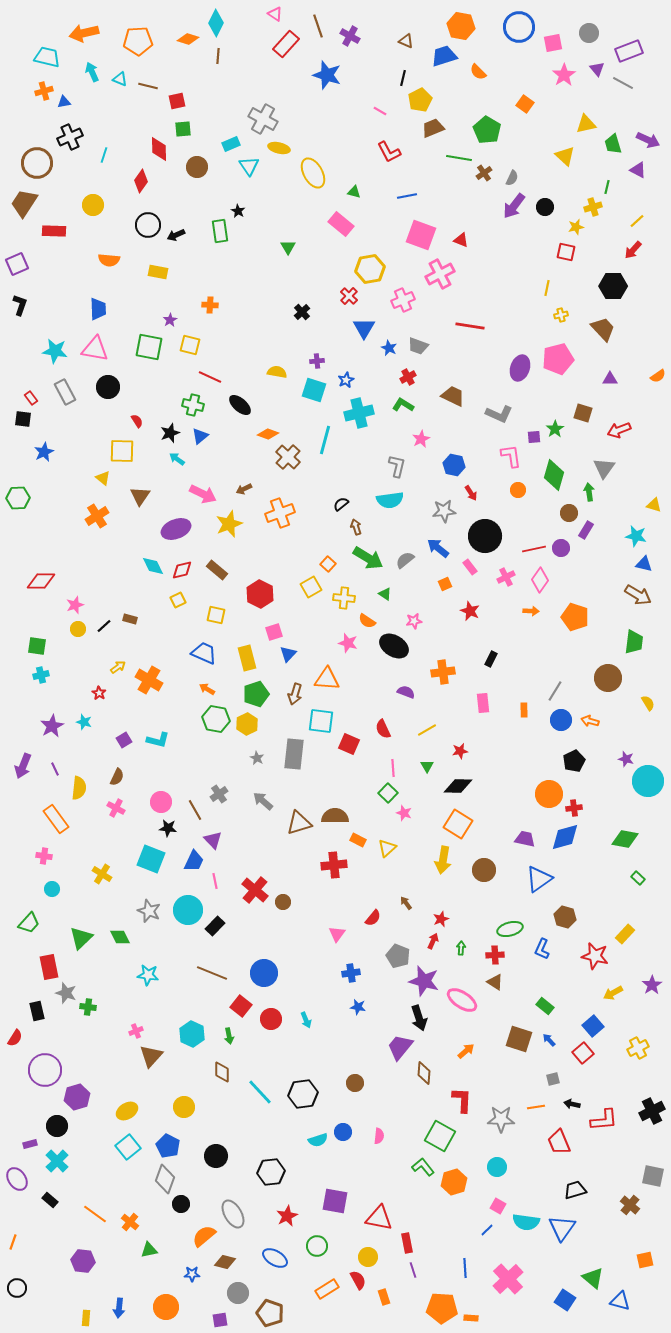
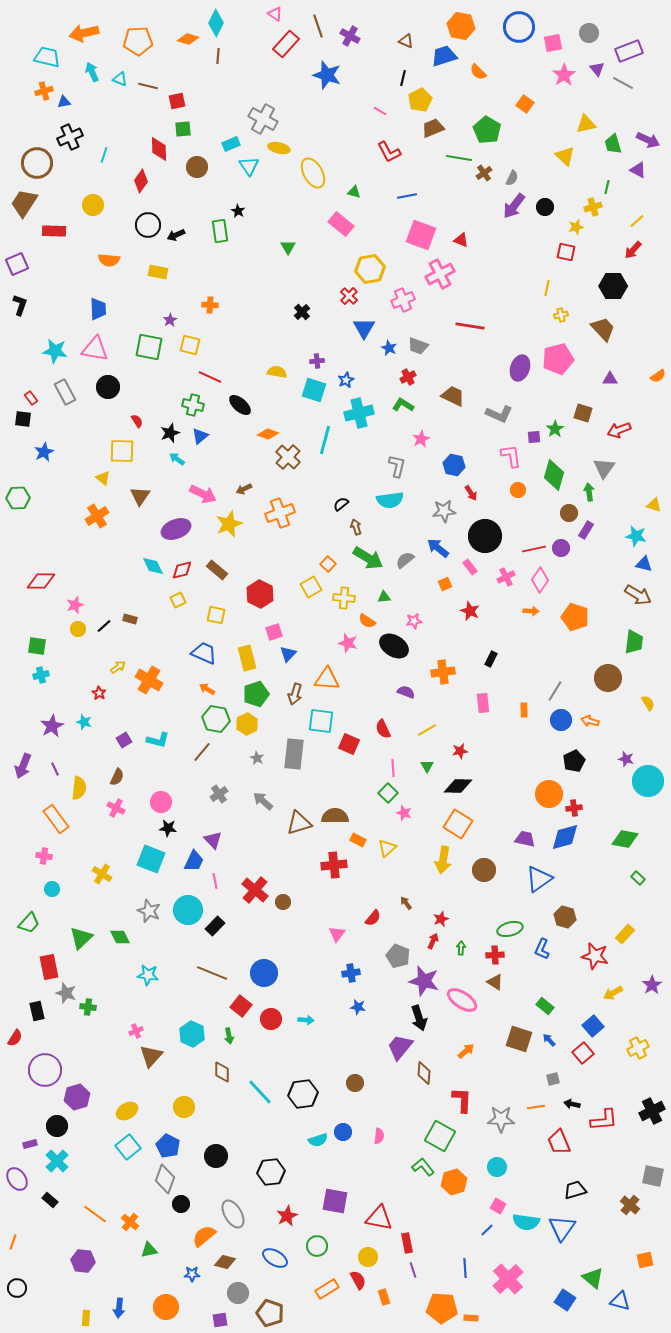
green triangle at (385, 594): moved 1 px left, 3 px down; rotated 40 degrees counterclockwise
brown line at (195, 810): moved 7 px right, 58 px up; rotated 70 degrees clockwise
cyan arrow at (306, 1020): rotated 63 degrees counterclockwise
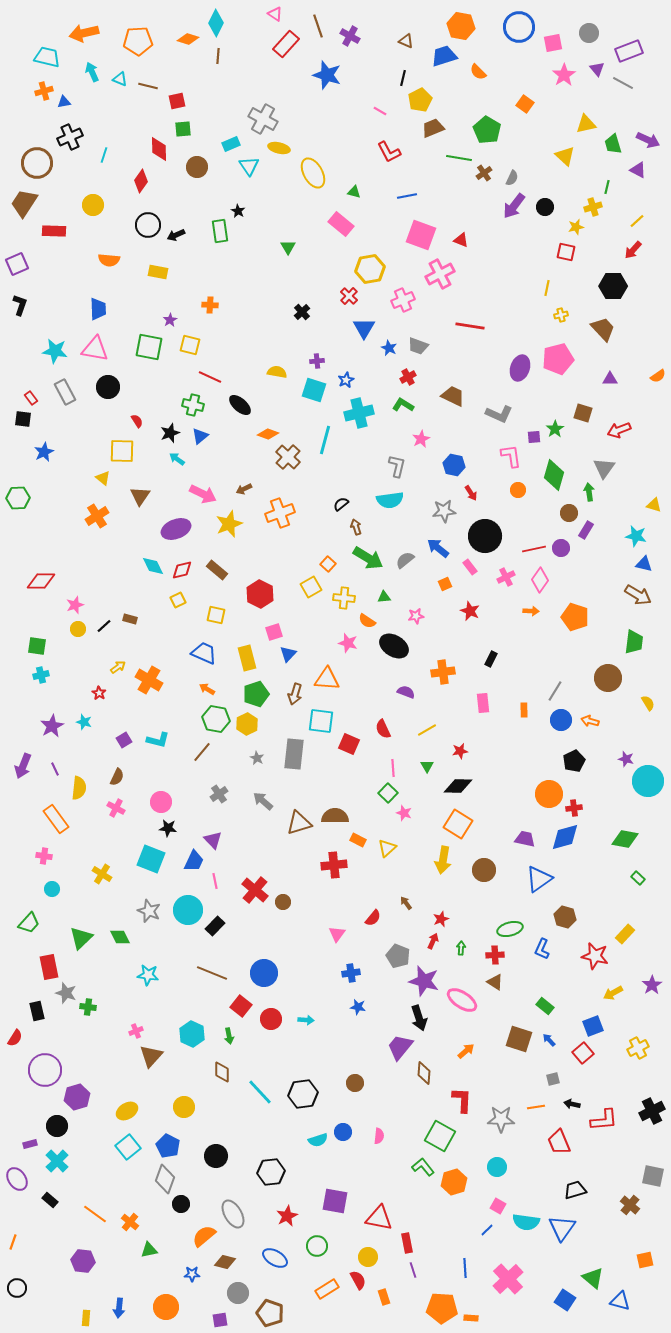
pink star at (414, 621): moved 2 px right, 5 px up
blue square at (593, 1026): rotated 20 degrees clockwise
